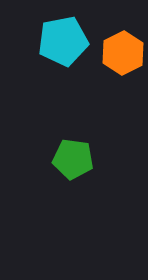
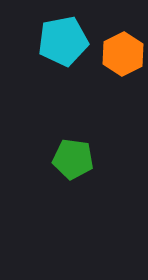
orange hexagon: moved 1 px down
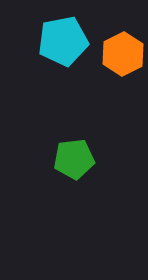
green pentagon: moved 1 px right; rotated 15 degrees counterclockwise
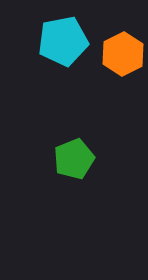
green pentagon: rotated 15 degrees counterclockwise
